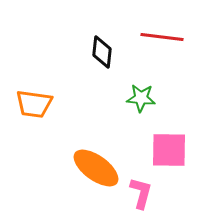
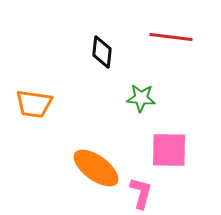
red line: moved 9 px right
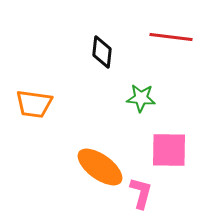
orange ellipse: moved 4 px right, 1 px up
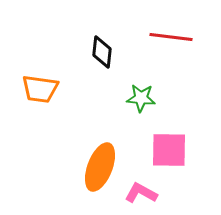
orange trapezoid: moved 6 px right, 15 px up
orange ellipse: rotated 75 degrees clockwise
pink L-shape: rotated 76 degrees counterclockwise
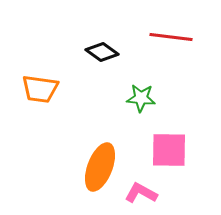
black diamond: rotated 60 degrees counterclockwise
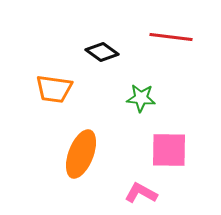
orange trapezoid: moved 14 px right
orange ellipse: moved 19 px left, 13 px up
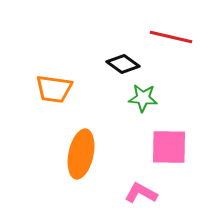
red line: rotated 6 degrees clockwise
black diamond: moved 21 px right, 12 px down
green star: moved 2 px right
pink square: moved 3 px up
orange ellipse: rotated 9 degrees counterclockwise
